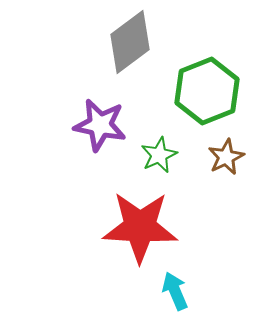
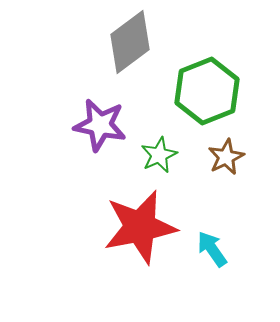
red star: rotated 14 degrees counterclockwise
cyan arrow: moved 37 px right, 42 px up; rotated 12 degrees counterclockwise
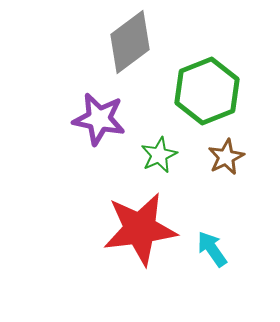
purple star: moved 1 px left, 6 px up
red star: moved 2 px down; rotated 4 degrees clockwise
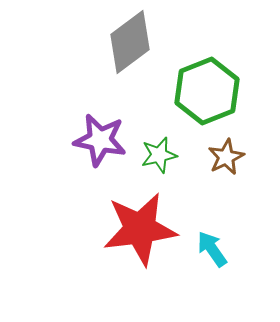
purple star: moved 1 px right, 21 px down
green star: rotated 12 degrees clockwise
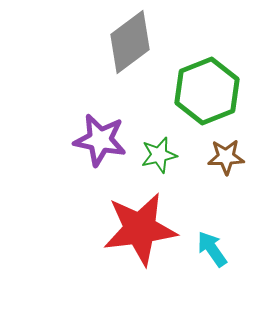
brown star: rotated 24 degrees clockwise
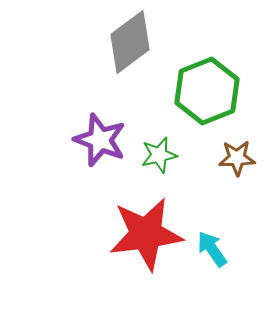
purple star: rotated 10 degrees clockwise
brown star: moved 11 px right, 1 px down
red star: moved 6 px right, 5 px down
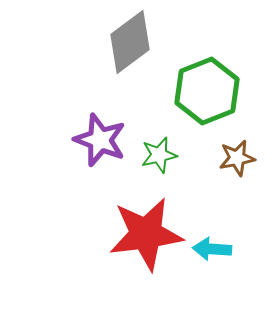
brown star: rotated 9 degrees counterclockwise
cyan arrow: rotated 51 degrees counterclockwise
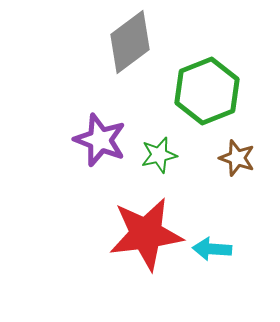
brown star: rotated 30 degrees clockwise
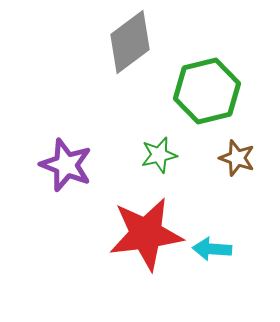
green hexagon: rotated 8 degrees clockwise
purple star: moved 34 px left, 25 px down
